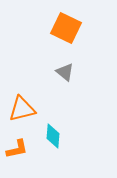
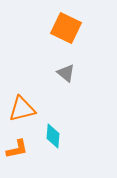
gray triangle: moved 1 px right, 1 px down
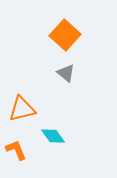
orange square: moved 1 px left, 7 px down; rotated 16 degrees clockwise
cyan diamond: rotated 40 degrees counterclockwise
orange L-shape: moved 1 px left, 1 px down; rotated 100 degrees counterclockwise
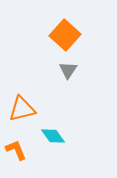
gray triangle: moved 2 px right, 3 px up; rotated 24 degrees clockwise
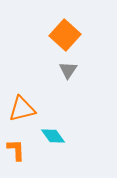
orange L-shape: rotated 20 degrees clockwise
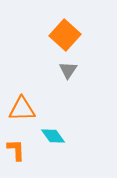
orange triangle: rotated 12 degrees clockwise
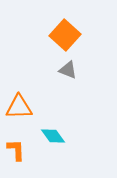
gray triangle: rotated 42 degrees counterclockwise
orange triangle: moved 3 px left, 2 px up
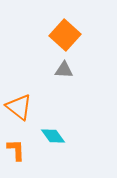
gray triangle: moved 4 px left; rotated 18 degrees counterclockwise
orange triangle: rotated 40 degrees clockwise
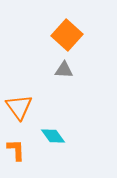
orange square: moved 2 px right
orange triangle: rotated 16 degrees clockwise
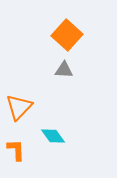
orange triangle: rotated 20 degrees clockwise
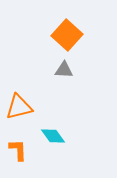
orange triangle: rotated 32 degrees clockwise
orange L-shape: moved 2 px right
